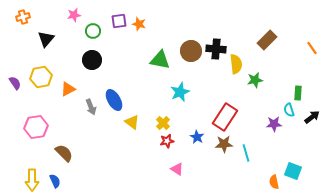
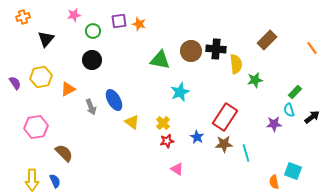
green rectangle: moved 3 px left, 1 px up; rotated 40 degrees clockwise
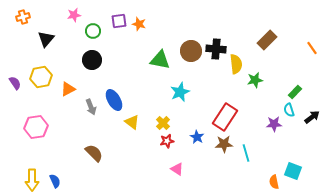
brown semicircle: moved 30 px right
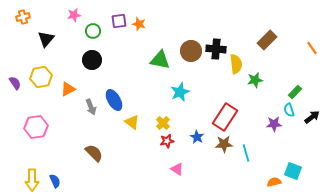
orange semicircle: rotated 88 degrees clockwise
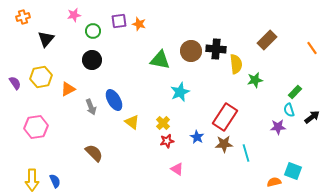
purple star: moved 4 px right, 3 px down
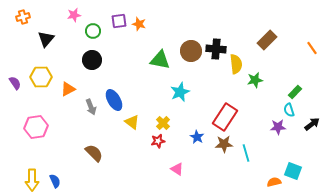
yellow hexagon: rotated 10 degrees clockwise
black arrow: moved 7 px down
red star: moved 9 px left
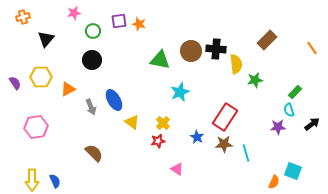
pink star: moved 2 px up
orange semicircle: rotated 128 degrees clockwise
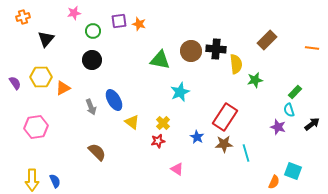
orange line: rotated 48 degrees counterclockwise
orange triangle: moved 5 px left, 1 px up
purple star: rotated 21 degrees clockwise
brown semicircle: moved 3 px right, 1 px up
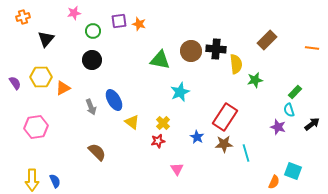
pink triangle: rotated 24 degrees clockwise
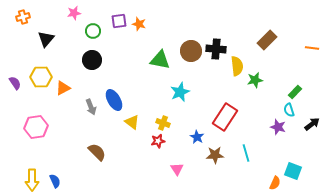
yellow semicircle: moved 1 px right, 2 px down
yellow cross: rotated 24 degrees counterclockwise
brown star: moved 9 px left, 11 px down
orange semicircle: moved 1 px right, 1 px down
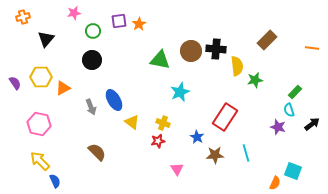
orange star: rotated 24 degrees clockwise
pink hexagon: moved 3 px right, 3 px up; rotated 20 degrees clockwise
yellow arrow: moved 8 px right, 19 px up; rotated 135 degrees clockwise
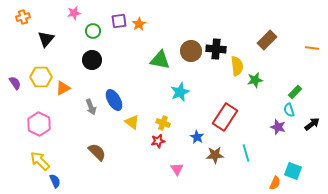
pink hexagon: rotated 15 degrees clockwise
